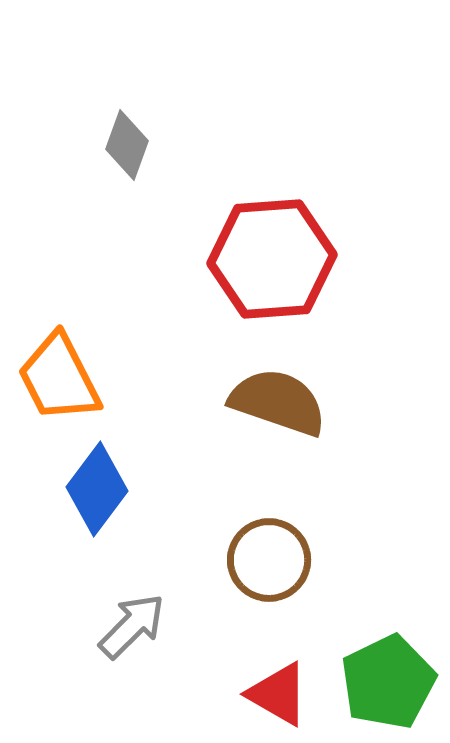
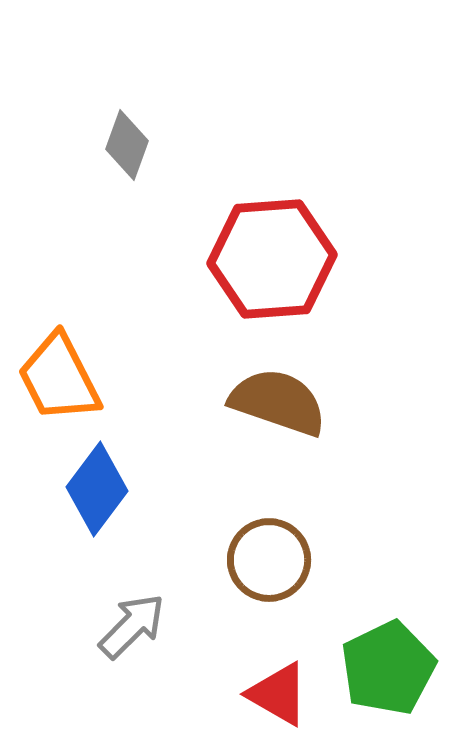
green pentagon: moved 14 px up
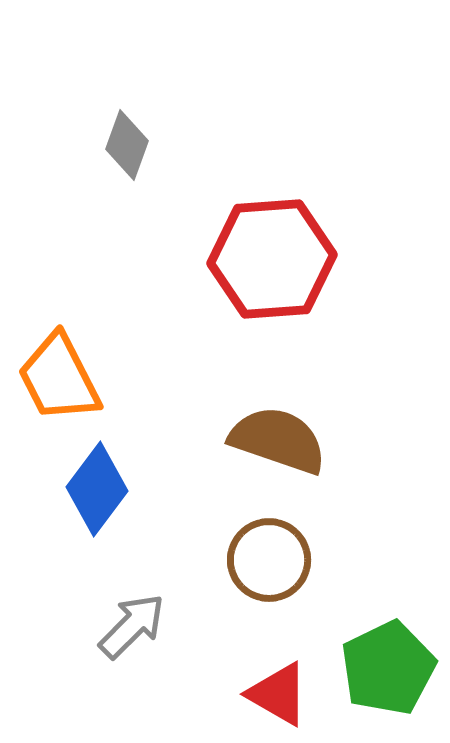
brown semicircle: moved 38 px down
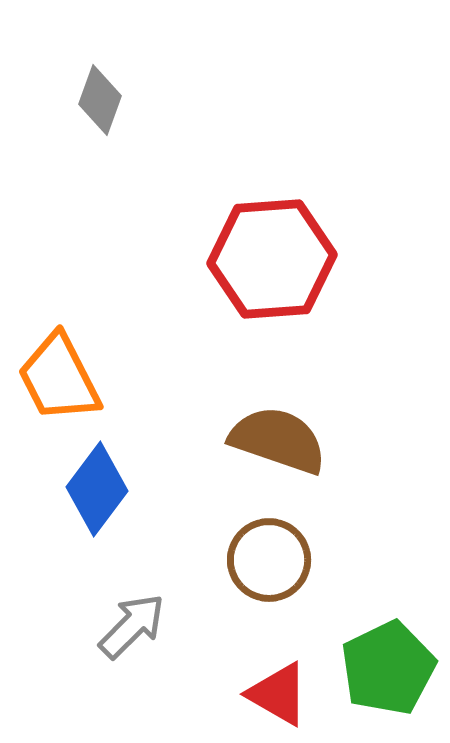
gray diamond: moved 27 px left, 45 px up
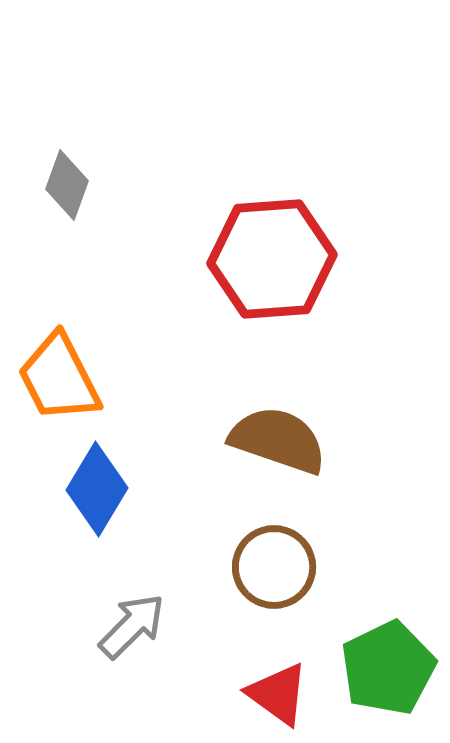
gray diamond: moved 33 px left, 85 px down
blue diamond: rotated 6 degrees counterclockwise
brown circle: moved 5 px right, 7 px down
red triangle: rotated 6 degrees clockwise
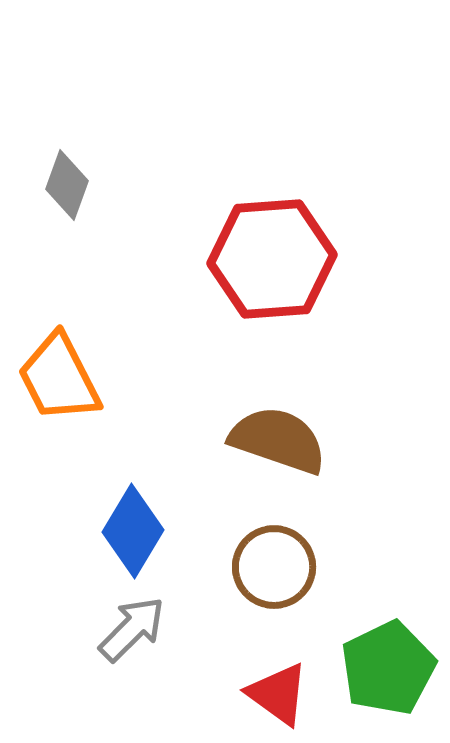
blue diamond: moved 36 px right, 42 px down
gray arrow: moved 3 px down
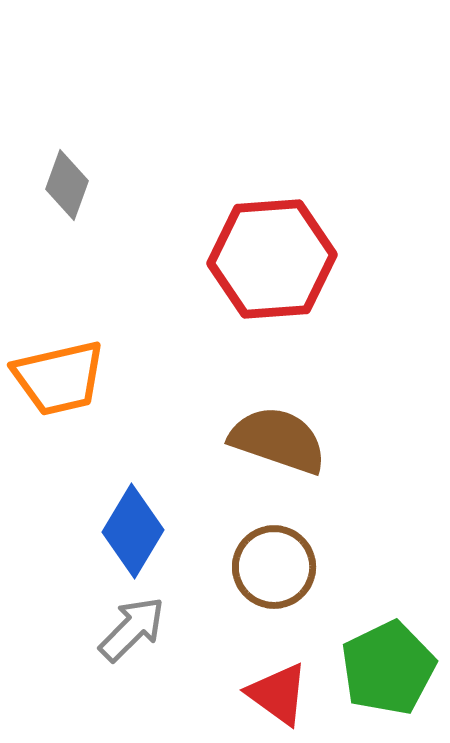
orange trapezoid: rotated 76 degrees counterclockwise
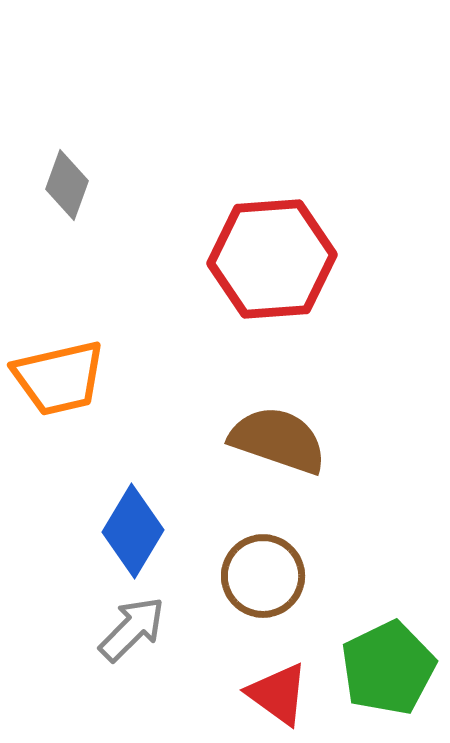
brown circle: moved 11 px left, 9 px down
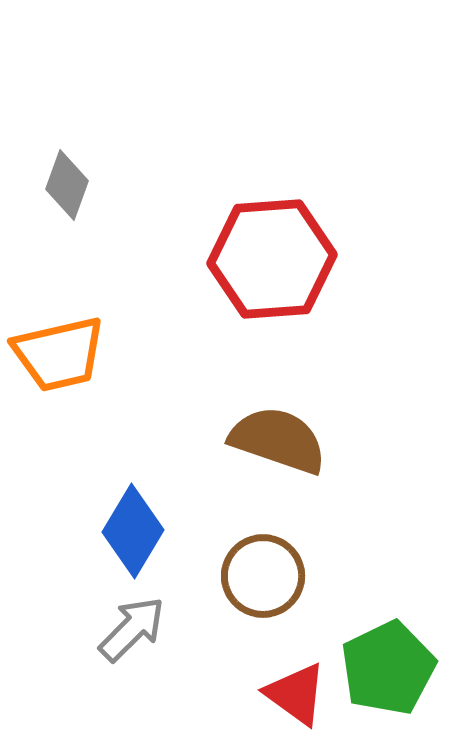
orange trapezoid: moved 24 px up
red triangle: moved 18 px right
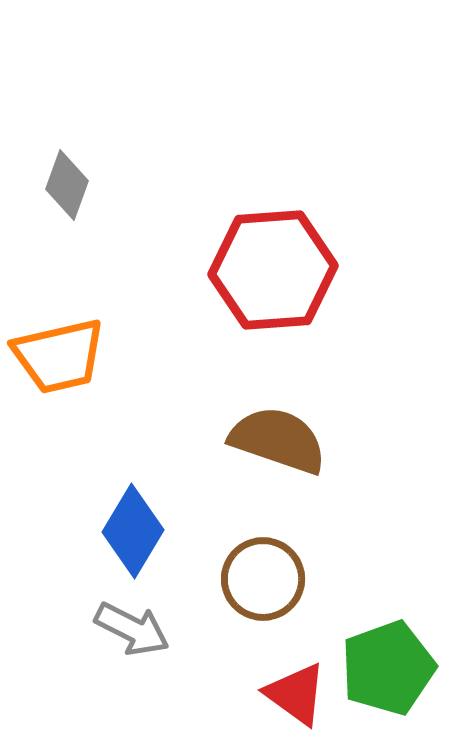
red hexagon: moved 1 px right, 11 px down
orange trapezoid: moved 2 px down
brown circle: moved 3 px down
gray arrow: rotated 72 degrees clockwise
green pentagon: rotated 6 degrees clockwise
